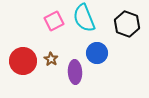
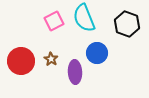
red circle: moved 2 px left
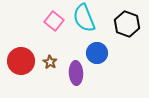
pink square: rotated 24 degrees counterclockwise
brown star: moved 1 px left, 3 px down
purple ellipse: moved 1 px right, 1 px down
